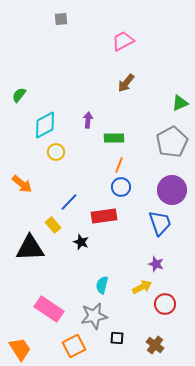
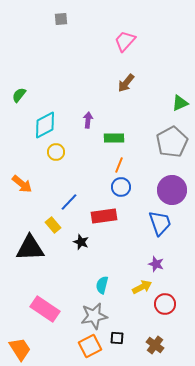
pink trapezoid: moved 2 px right; rotated 20 degrees counterclockwise
pink rectangle: moved 4 px left
orange square: moved 16 px right
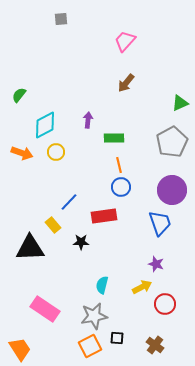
orange line: rotated 35 degrees counterclockwise
orange arrow: moved 31 px up; rotated 20 degrees counterclockwise
black star: rotated 21 degrees counterclockwise
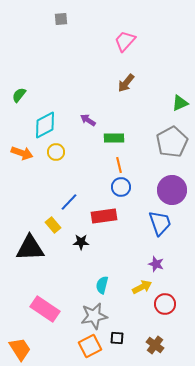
purple arrow: rotated 63 degrees counterclockwise
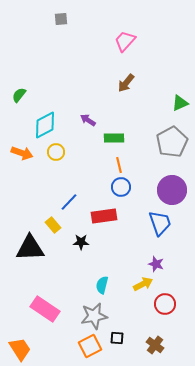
yellow arrow: moved 1 px right, 3 px up
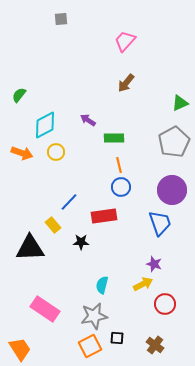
gray pentagon: moved 2 px right
purple star: moved 2 px left
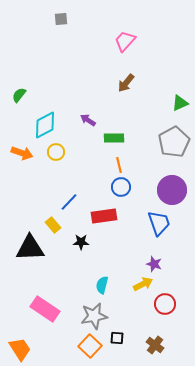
blue trapezoid: moved 1 px left
orange square: rotated 20 degrees counterclockwise
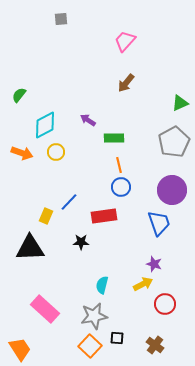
yellow rectangle: moved 7 px left, 9 px up; rotated 63 degrees clockwise
pink rectangle: rotated 8 degrees clockwise
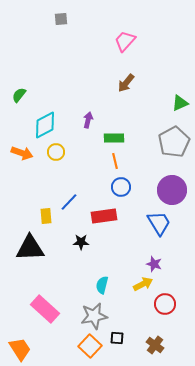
purple arrow: rotated 70 degrees clockwise
orange line: moved 4 px left, 4 px up
yellow rectangle: rotated 28 degrees counterclockwise
blue trapezoid: rotated 12 degrees counterclockwise
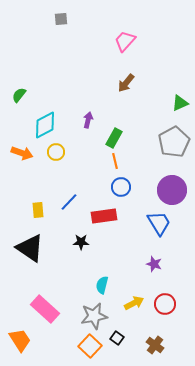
green rectangle: rotated 60 degrees counterclockwise
yellow rectangle: moved 8 px left, 6 px up
black triangle: rotated 36 degrees clockwise
yellow arrow: moved 9 px left, 19 px down
black square: rotated 32 degrees clockwise
orange trapezoid: moved 9 px up
